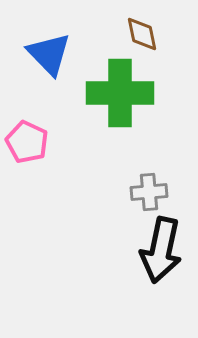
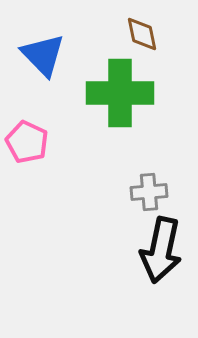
blue triangle: moved 6 px left, 1 px down
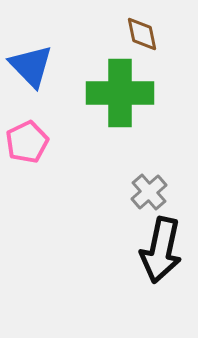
blue triangle: moved 12 px left, 11 px down
pink pentagon: rotated 21 degrees clockwise
gray cross: rotated 36 degrees counterclockwise
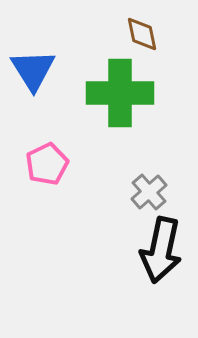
blue triangle: moved 2 px right, 4 px down; rotated 12 degrees clockwise
pink pentagon: moved 20 px right, 22 px down
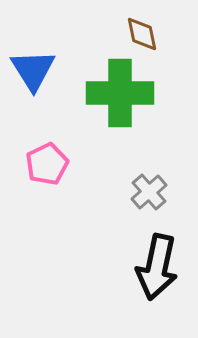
black arrow: moved 4 px left, 17 px down
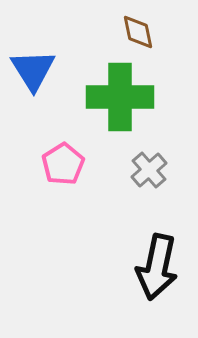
brown diamond: moved 4 px left, 2 px up
green cross: moved 4 px down
pink pentagon: moved 16 px right; rotated 6 degrees counterclockwise
gray cross: moved 22 px up
